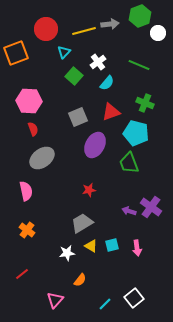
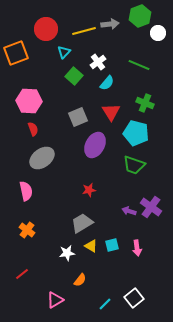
red triangle: rotated 42 degrees counterclockwise
green trapezoid: moved 5 px right, 2 px down; rotated 50 degrees counterclockwise
pink triangle: rotated 18 degrees clockwise
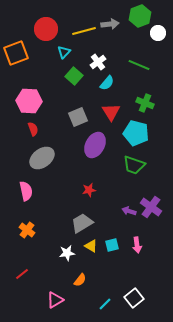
pink arrow: moved 3 px up
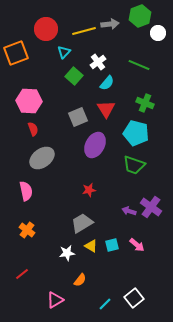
red triangle: moved 5 px left, 3 px up
pink arrow: rotated 42 degrees counterclockwise
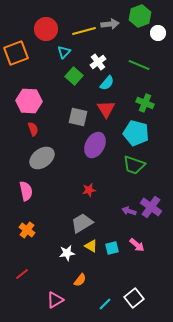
gray square: rotated 36 degrees clockwise
cyan square: moved 3 px down
